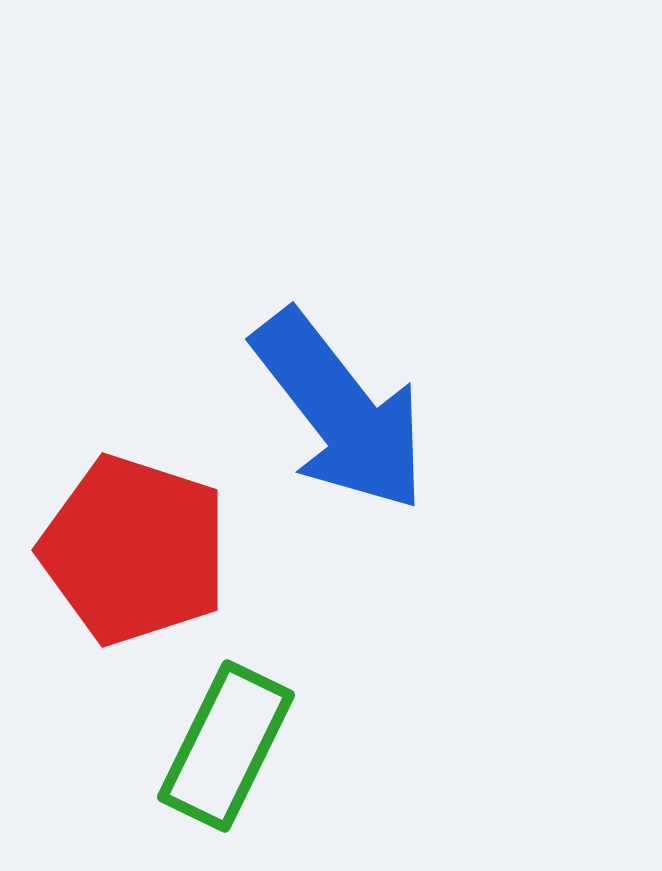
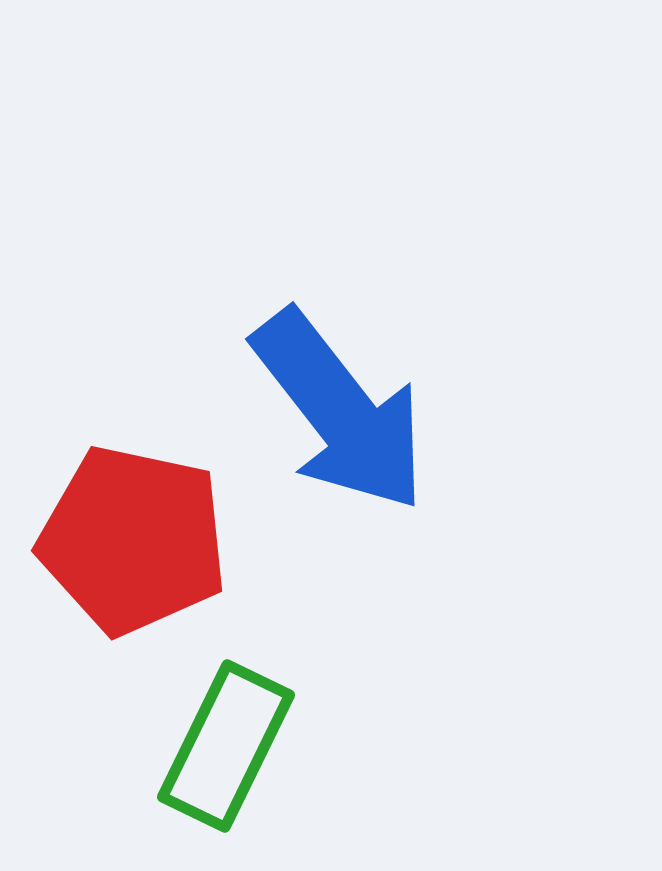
red pentagon: moved 1 px left, 10 px up; rotated 6 degrees counterclockwise
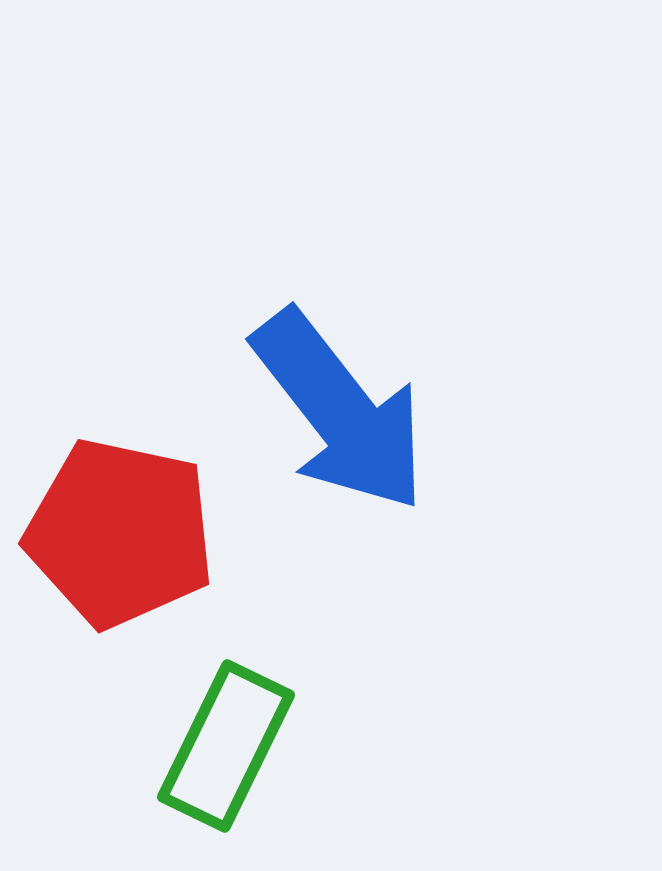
red pentagon: moved 13 px left, 7 px up
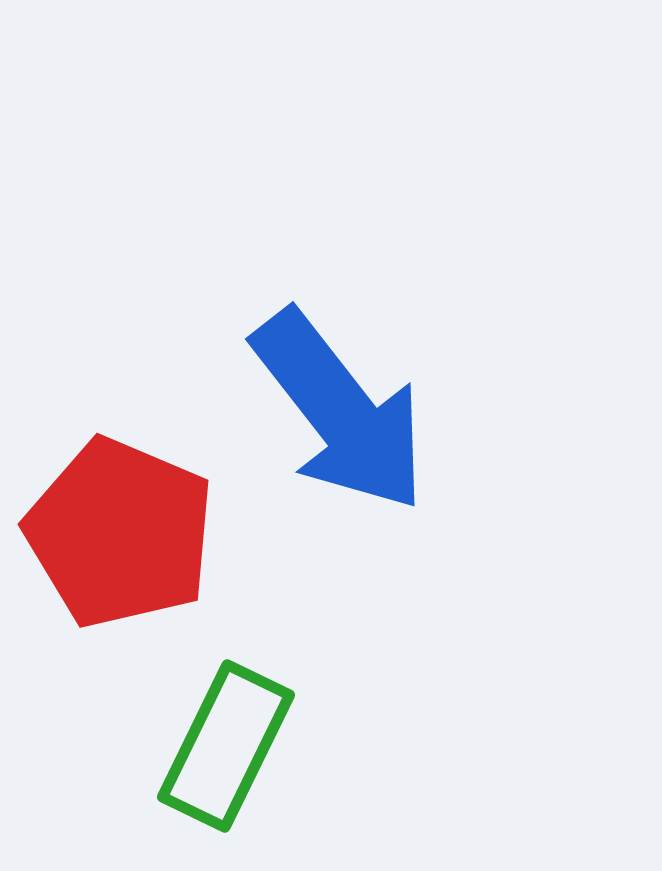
red pentagon: rotated 11 degrees clockwise
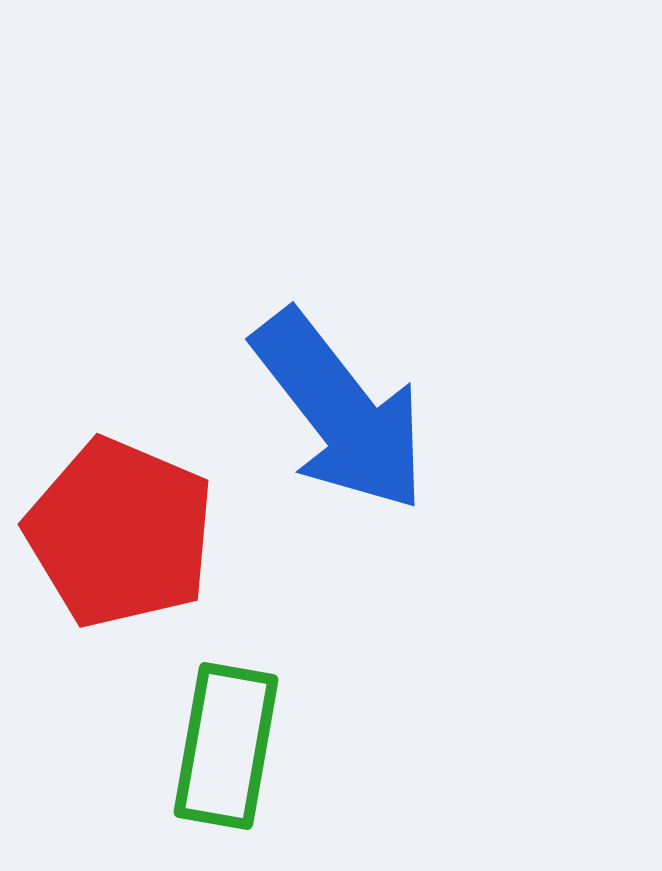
green rectangle: rotated 16 degrees counterclockwise
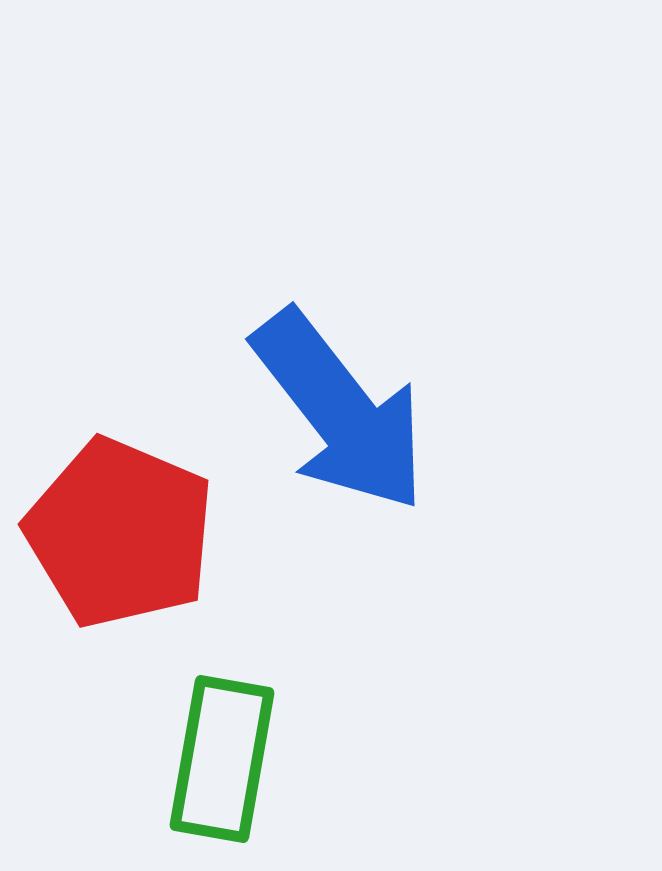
green rectangle: moved 4 px left, 13 px down
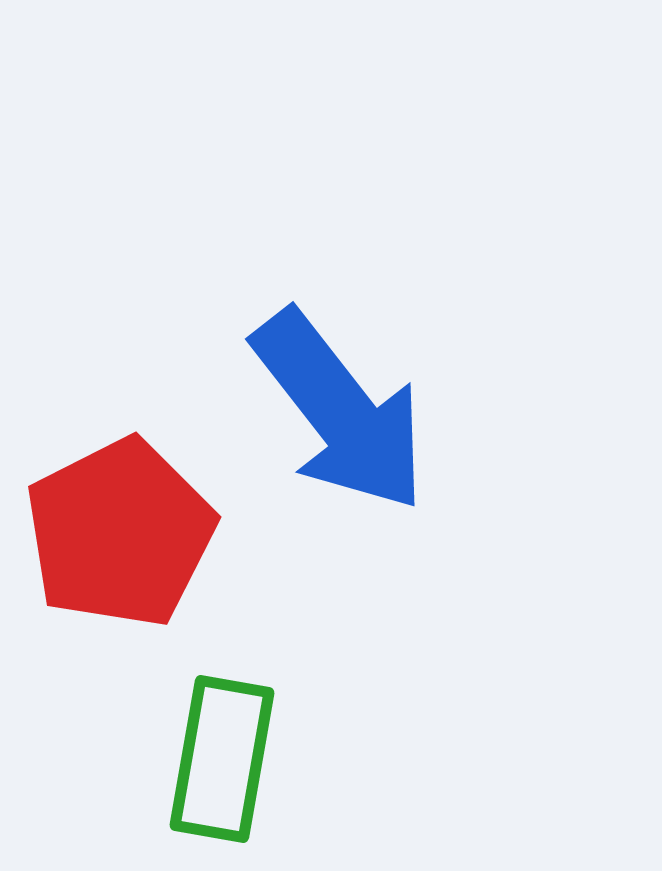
red pentagon: rotated 22 degrees clockwise
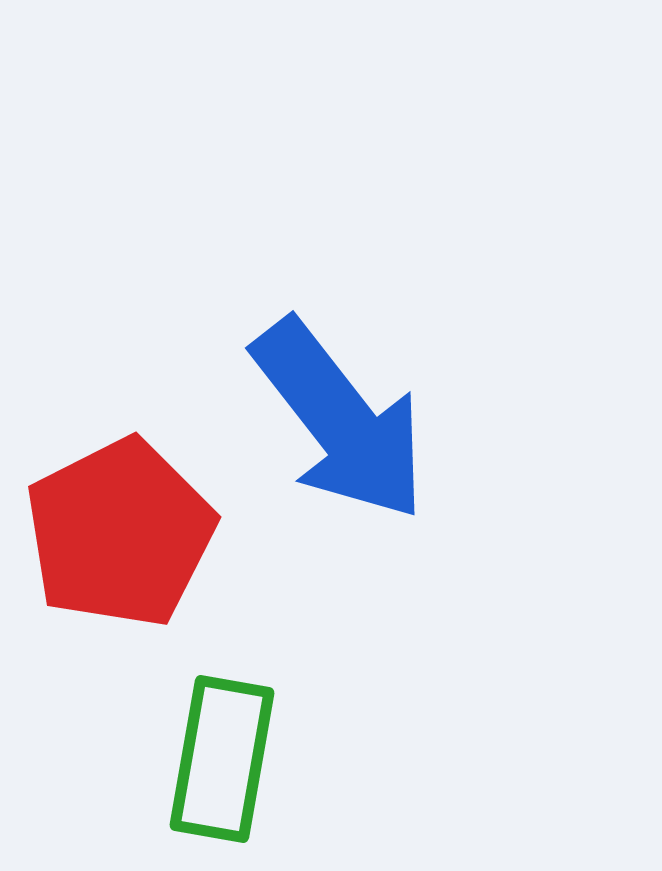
blue arrow: moved 9 px down
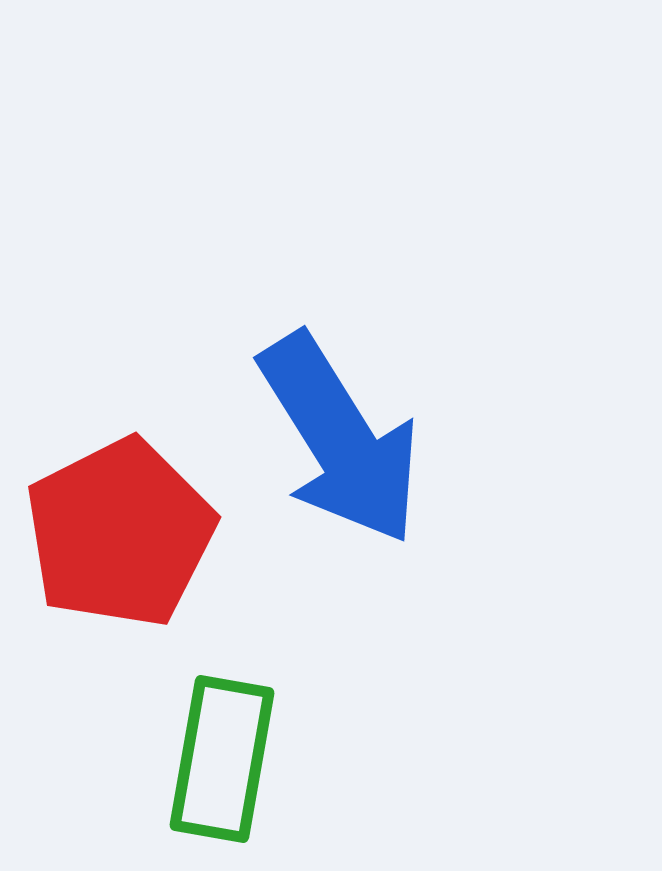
blue arrow: moved 19 px down; rotated 6 degrees clockwise
